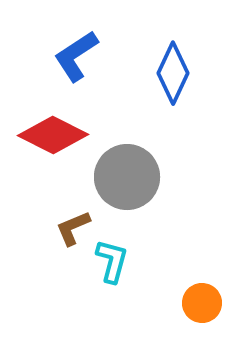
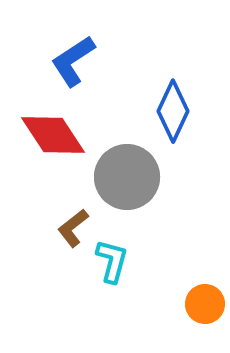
blue L-shape: moved 3 px left, 5 px down
blue diamond: moved 38 px down
red diamond: rotated 30 degrees clockwise
brown L-shape: rotated 15 degrees counterclockwise
orange circle: moved 3 px right, 1 px down
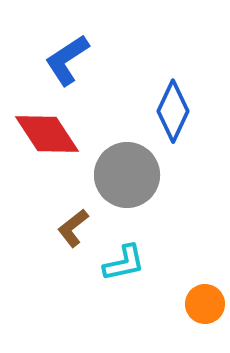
blue L-shape: moved 6 px left, 1 px up
red diamond: moved 6 px left, 1 px up
gray circle: moved 2 px up
cyan L-shape: moved 12 px right, 2 px down; rotated 63 degrees clockwise
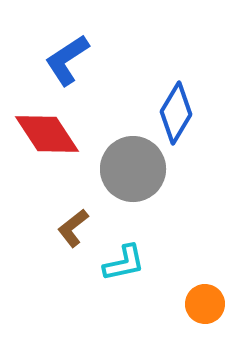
blue diamond: moved 3 px right, 2 px down; rotated 6 degrees clockwise
gray circle: moved 6 px right, 6 px up
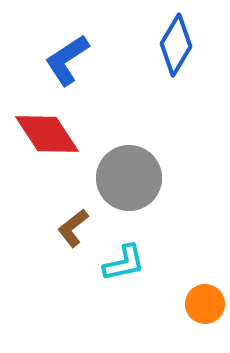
blue diamond: moved 68 px up
gray circle: moved 4 px left, 9 px down
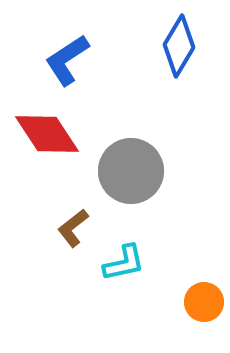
blue diamond: moved 3 px right, 1 px down
gray circle: moved 2 px right, 7 px up
orange circle: moved 1 px left, 2 px up
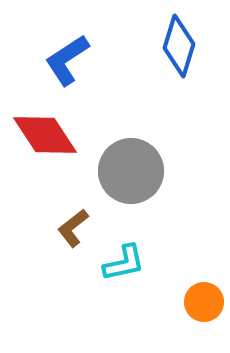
blue diamond: rotated 14 degrees counterclockwise
red diamond: moved 2 px left, 1 px down
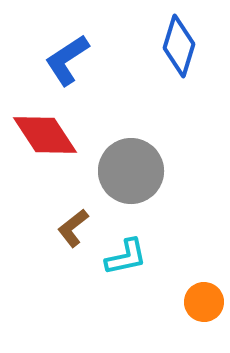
cyan L-shape: moved 2 px right, 6 px up
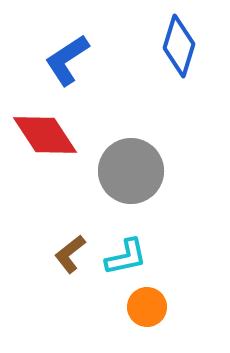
brown L-shape: moved 3 px left, 26 px down
orange circle: moved 57 px left, 5 px down
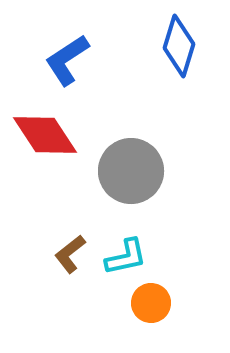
orange circle: moved 4 px right, 4 px up
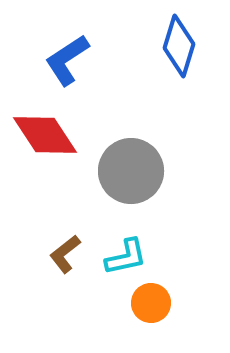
brown L-shape: moved 5 px left
